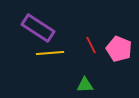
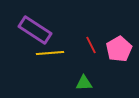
purple rectangle: moved 3 px left, 2 px down
pink pentagon: rotated 20 degrees clockwise
green triangle: moved 1 px left, 2 px up
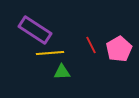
green triangle: moved 22 px left, 11 px up
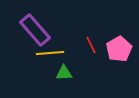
purple rectangle: rotated 16 degrees clockwise
green triangle: moved 2 px right, 1 px down
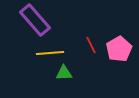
purple rectangle: moved 10 px up
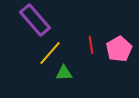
red line: rotated 18 degrees clockwise
yellow line: rotated 44 degrees counterclockwise
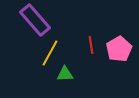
yellow line: rotated 12 degrees counterclockwise
green triangle: moved 1 px right, 1 px down
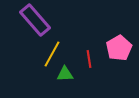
red line: moved 2 px left, 14 px down
pink pentagon: moved 1 px up
yellow line: moved 2 px right, 1 px down
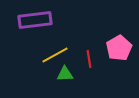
purple rectangle: rotated 56 degrees counterclockwise
yellow line: moved 3 px right, 1 px down; rotated 32 degrees clockwise
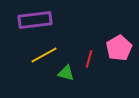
yellow line: moved 11 px left
red line: rotated 24 degrees clockwise
green triangle: moved 1 px right, 1 px up; rotated 18 degrees clockwise
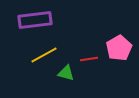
red line: rotated 66 degrees clockwise
